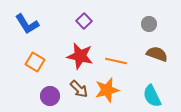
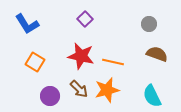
purple square: moved 1 px right, 2 px up
red star: moved 1 px right
orange line: moved 3 px left, 1 px down
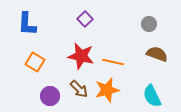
blue L-shape: rotated 35 degrees clockwise
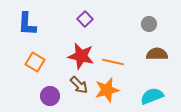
brown semicircle: rotated 20 degrees counterclockwise
brown arrow: moved 4 px up
cyan semicircle: rotated 95 degrees clockwise
